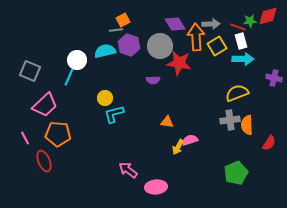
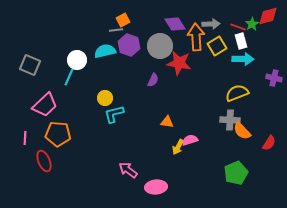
green star: moved 2 px right, 3 px down; rotated 24 degrees counterclockwise
gray square: moved 6 px up
purple semicircle: rotated 64 degrees counterclockwise
gray cross: rotated 12 degrees clockwise
orange semicircle: moved 5 px left, 6 px down; rotated 42 degrees counterclockwise
pink line: rotated 32 degrees clockwise
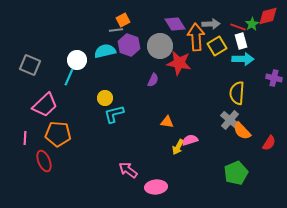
yellow semicircle: rotated 65 degrees counterclockwise
gray cross: rotated 36 degrees clockwise
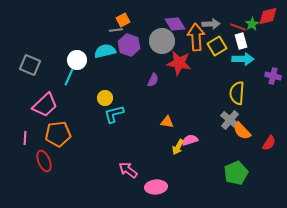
gray circle: moved 2 px right, 5 px up
purple cross: moved 1 px left, 2 px up
orange pentagon: rotated 10 degrees counterclockwise
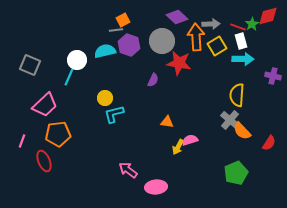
purple diamond: moved 2 px right, 7 px up; rotated 15 degrees counterclockwise
yellow semicircle: moved 2 px down
pink line: moved 3 px left, 3 px down; rotated 16 degrees clockwise
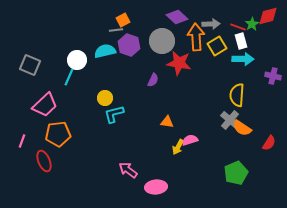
orange semicircle: moved 3 px up; rotated 12 degrees counterclockwise
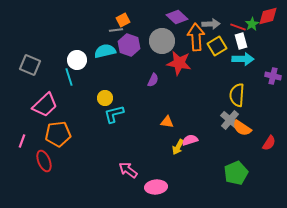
cyan line: rotated 42 degrees counterclockwise
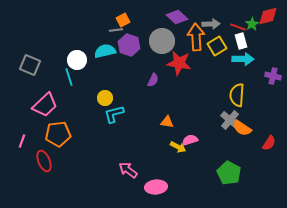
yellow arrow: rotated 91 degrees counterclockwise
green pentagon: moved 7 px left; rotated 20 degrees counterclockwise
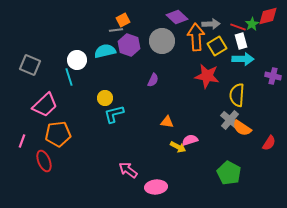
red star: moved 28 px right, 13 px down
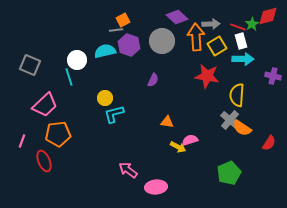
green pentagon: rotated 20 degrees clockwise
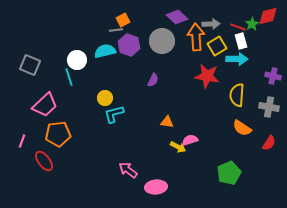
cyan arrow: moved 6 px left
gray cross: moved 39 px right, 13 px up; rotated 30 degrees counterclockwise
red ellipse: rotated 15 degrees counterclockwise
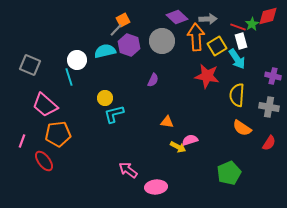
gray arrow: moved 3 px left, 5 px up
gray line: rotated 40 degrees counterclockwise
cyan arrow: rotated 55 degrees clockwise
pink trapezoid: rotated 84 degrees clockwise
